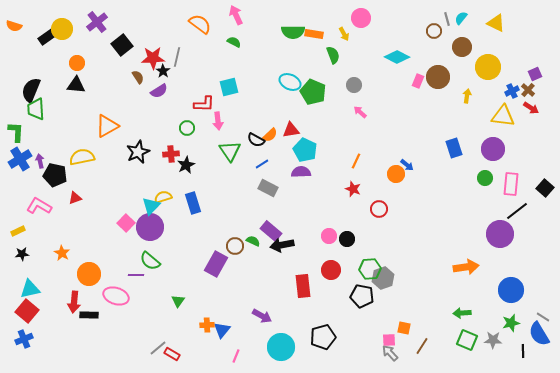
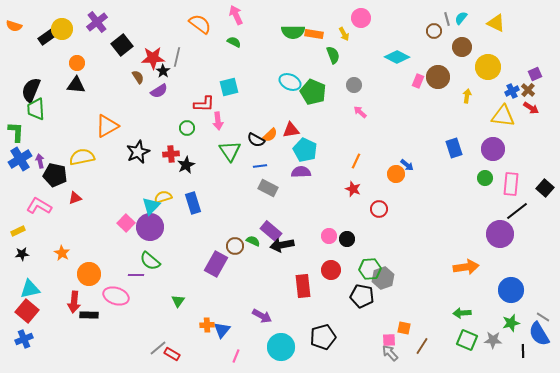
blue line at (262, 164): moved 2 px left, 2 px down; rotated 24 degrees clockwise
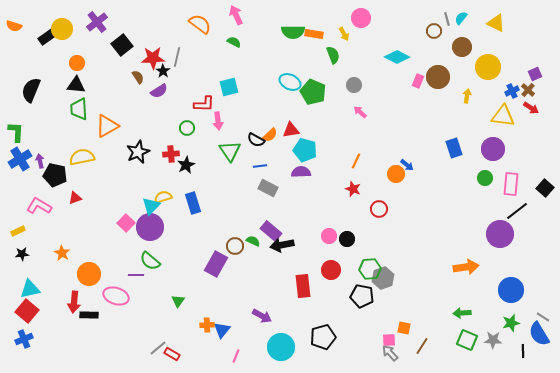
green trapezoid at (36, 109): moved 43 px right
cyan pentagon at (305, 150): rotated 10 degrees counterclockwise
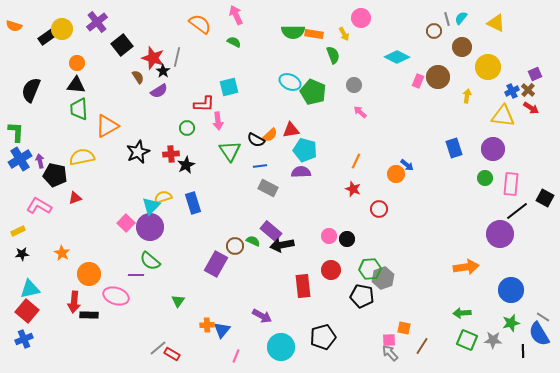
red star at (153, 58): rotated 20 degrees clockwise
black square at (545, 188): moved 10 px down; rotated 12 degrees counterclockwise
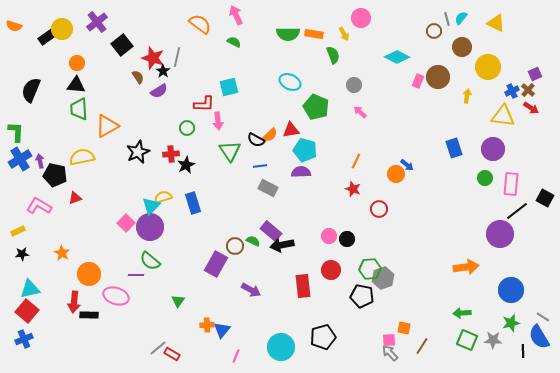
green semicircle at (293, 32): moved 5 px left, 2 px down
green pentagon at (313, 92): moved 3 px right, 15 px down
purple arrow at (262, 316): moved 11 px left, 26 px up
blue semicircle at (539, 334): moved 3 px down
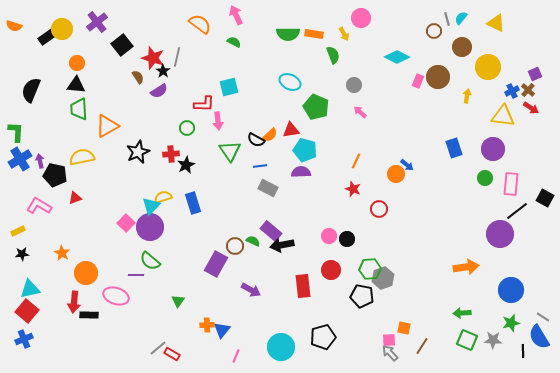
orange circle at (89, 274): moved 3 px left, 1 px up
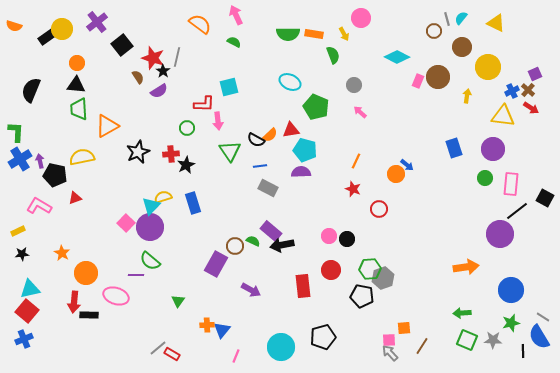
orange square at (404, 328): rotated 16 degrees counterclockwise
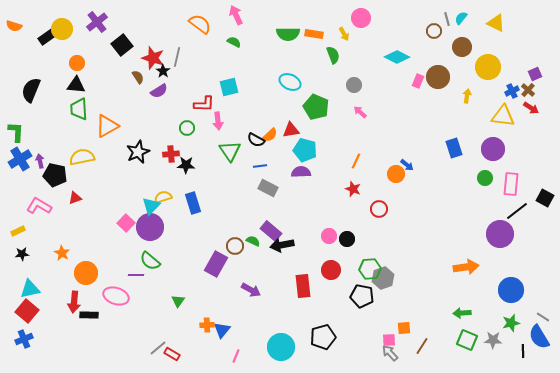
black star at (186, 165): rotated 30 degrees clockwise
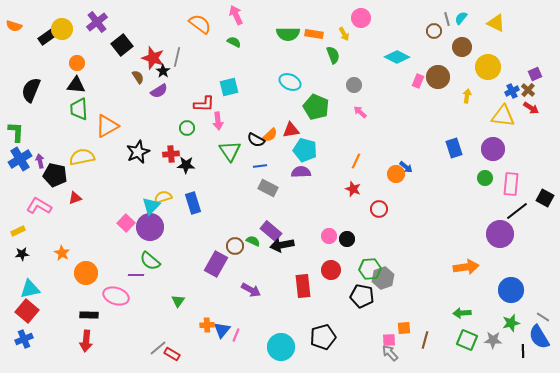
blue arrow at (407, 165): moved 1 px left, 2 px down
red arrow at (74, 302): moved 12 px right, 39 px down
brown line at (422, 346): moved 3 px right, 6 px up; rotated 18 degrees counterclockwise
pink line at (236, 356): moved 21 px up
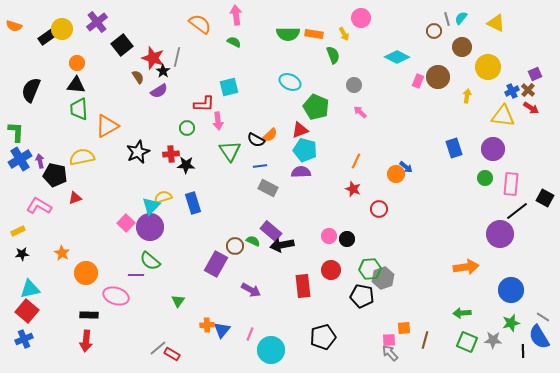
pink arrow at (236, 15): rotated 18 degrees clockwise
red triangle at (291, 130): moved 9 px right; rotated 12 degrees counterclockwise
pink line at (236, 335): moved 14 px right, 1 px up
green square at (467, 340): moved 2 px down
cyan circle at (281, 347): moved 10 px left, 3 px down
